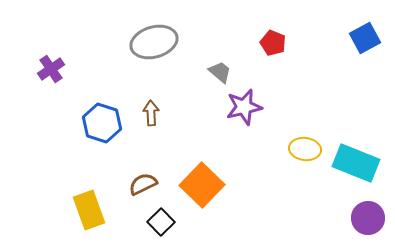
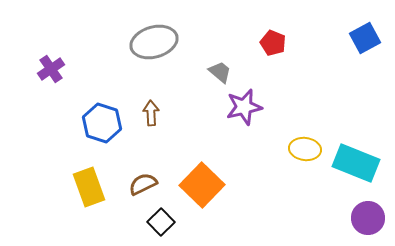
yellow rectangle: moved 23 px up
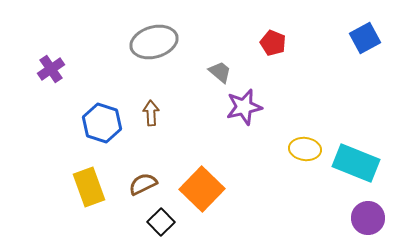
orange square: moved 4 px down
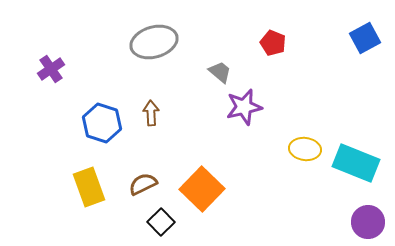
purple circle: moved 4 px down
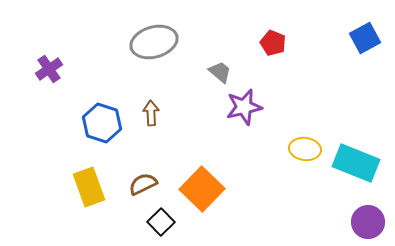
purple cross: moved 2 px left
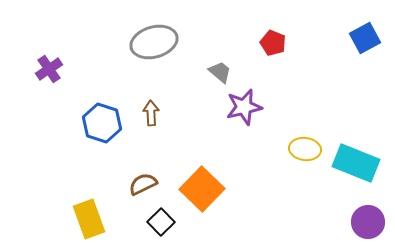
yellow rectangle: moved 32 px down
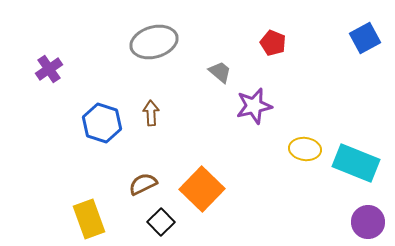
purple star: moved 10 px right, 1 px up
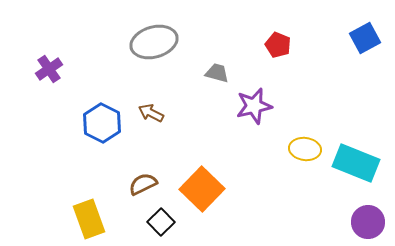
red pentagon: moved 5 px right, 2 px down
gray trapezoid: moved 3 px left, 1 px down; rotated 25 degrees counterclockwise
brown arrow: rotated 60 degrees counterclockwise
blue hexagon: rotated 9 degrees clockwise
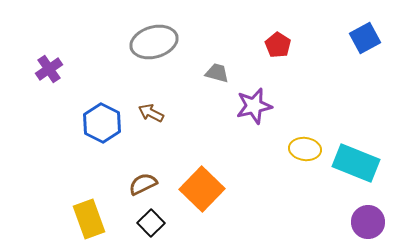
red pentagon: rotated 10 degrees clockwise
black square: moved 10 px left, 1 px down
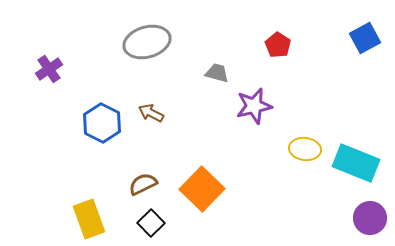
gray ellipse: moved 7 px left
purple circle: moved 2 px right, 4 px up
